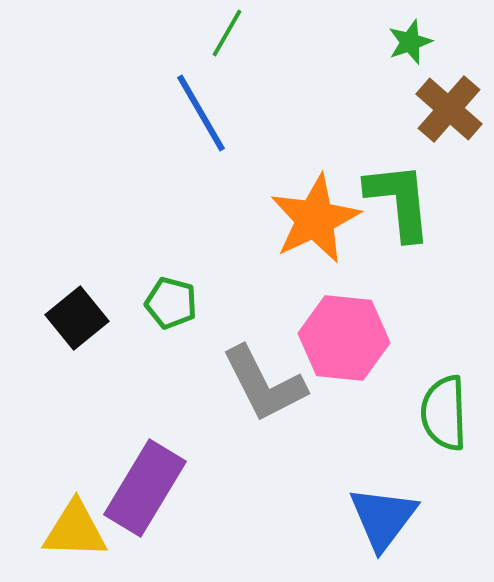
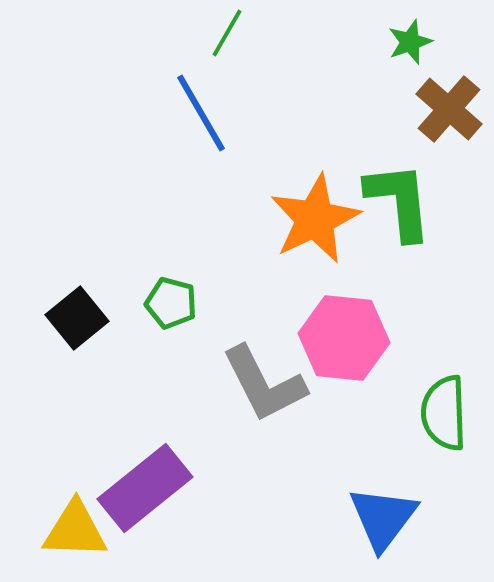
purple rectangle: rotated 20 degrees clockwise
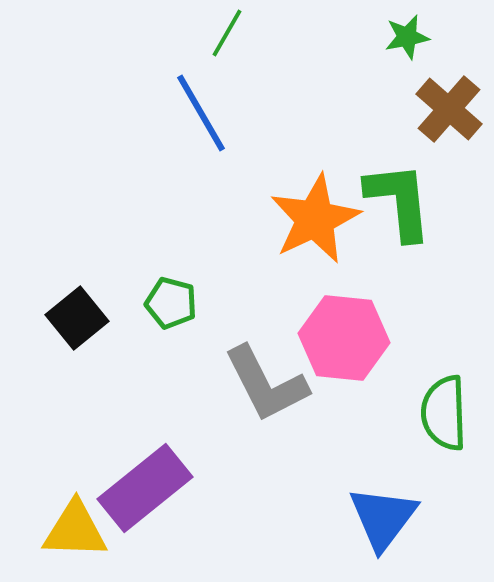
green star: moved 3 px left, 5 px up; rotated 9 degrees clockwise
gray L-shape: moved 2 px right
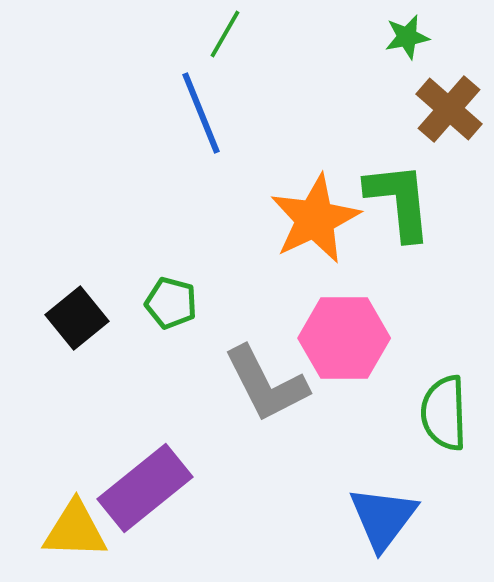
green line: moved 2 px left, 1 px down
blue line: rotated 8 degrees clockwise
pink hexagon: rotated 6 degrees counterclockwise
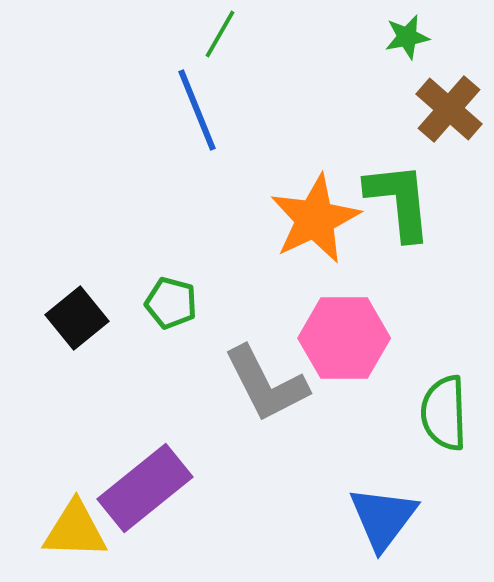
green line: moved 5 px left
blue line: moved 4 px left, 3 px up
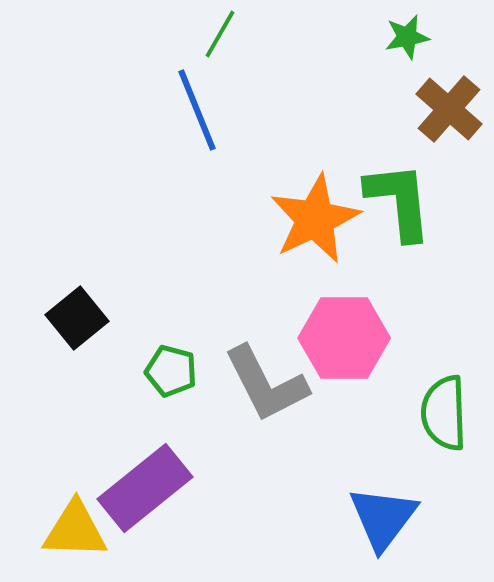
green pentagon: moved 68 px down
